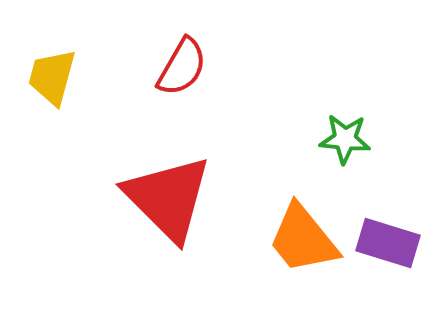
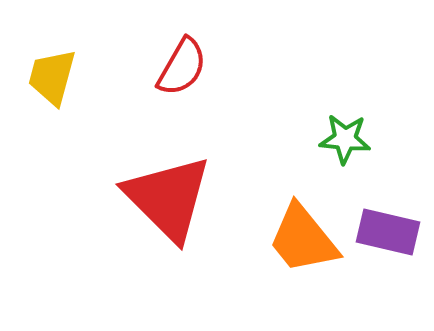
purple rectangle: moved 11 px up; rotated 4 degrees counterclockwise
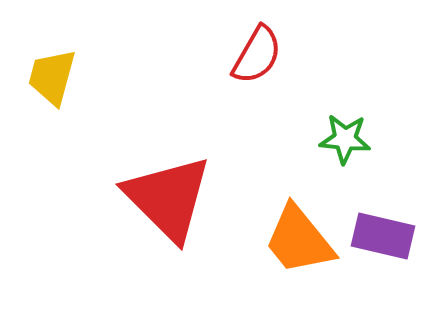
red semicircle: moved 75 px right, 12 px up
purple rectangle: moved 5 px left, 4 px down
orange trapezoid: moved 4 px left, 1 px down
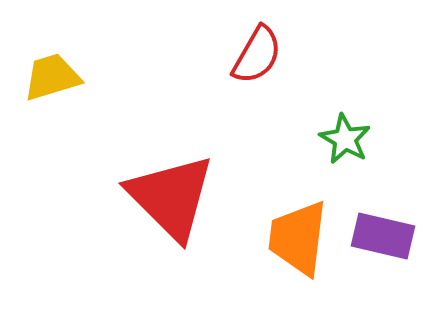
yellow trapezoid: rotated 58 degrees clockwise
green star: rotated 24 degrees clockwise
red triangle: moved 3 px right, 1 px up
orange trapezoid: moved 1 px left, 2 px up; rotated 46 degrees clockwise
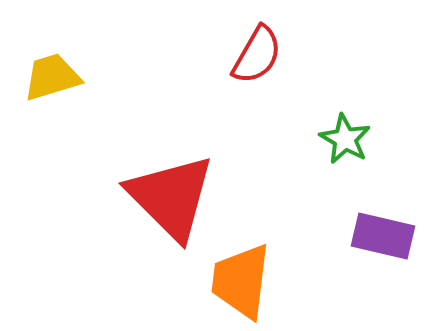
orange trapezoid: moved 57 px left, 43 px down
